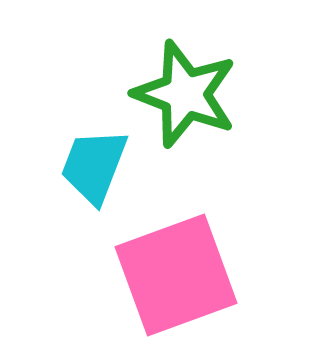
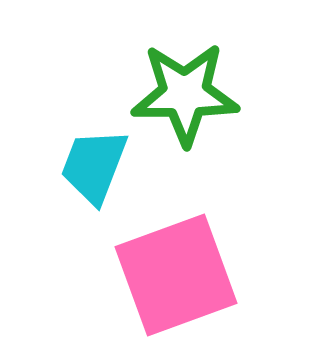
green star: rotated 21 degrees counterclockwise
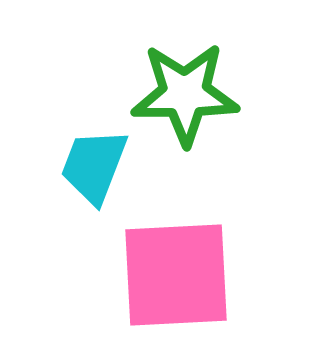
pink square: rotated 17 degrees clockwise
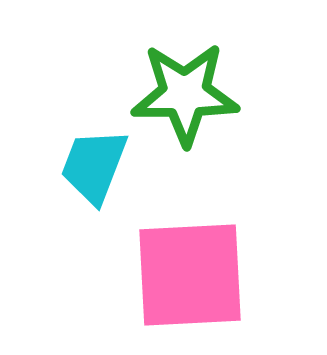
pink square: moved 14 px right
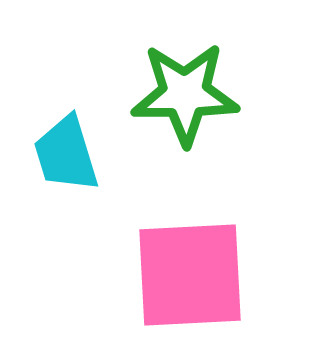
cyan trapezoid: moved 28 px left, 12 px up; rotated 38 degrees counterclockwise
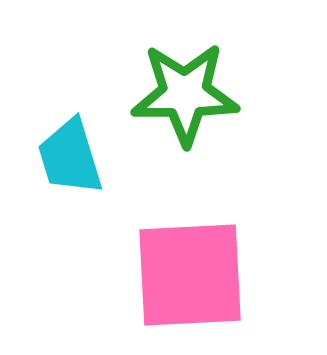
cyan trapezoid: moved 4 px right, 3 px down
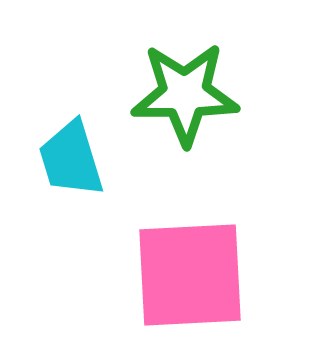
cyan trapezoid: moved 1 px right, 2 px down
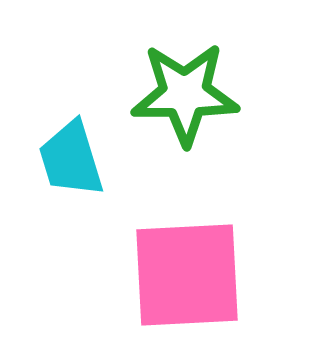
pink square: moved 3 px left
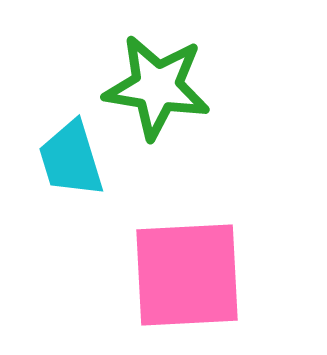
green star: moved 28 px left, 7 px up; rotated 9 degrees clockwise
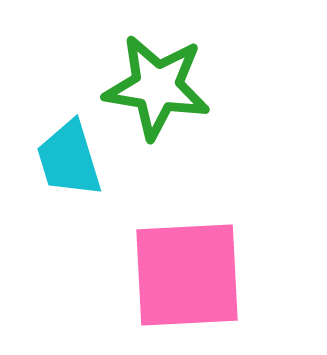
cyan trapezoid: moved 2 px left
